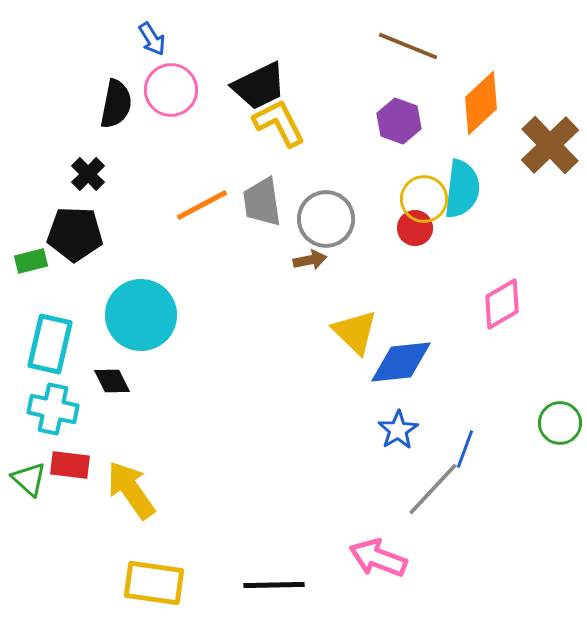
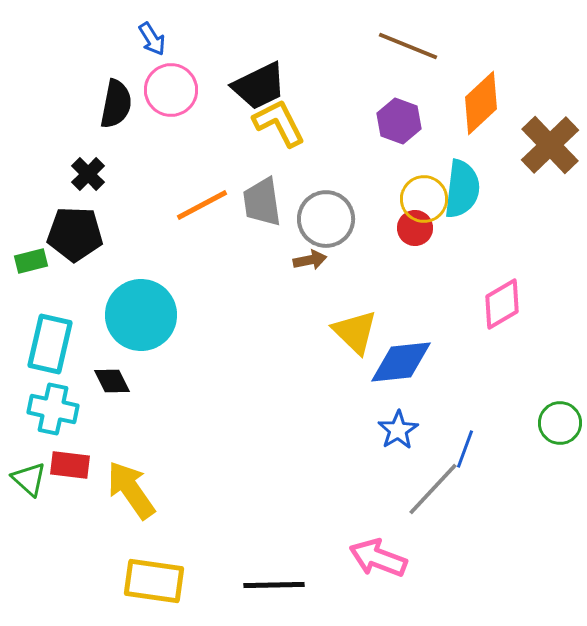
yellow rectangle: moved 2 px up
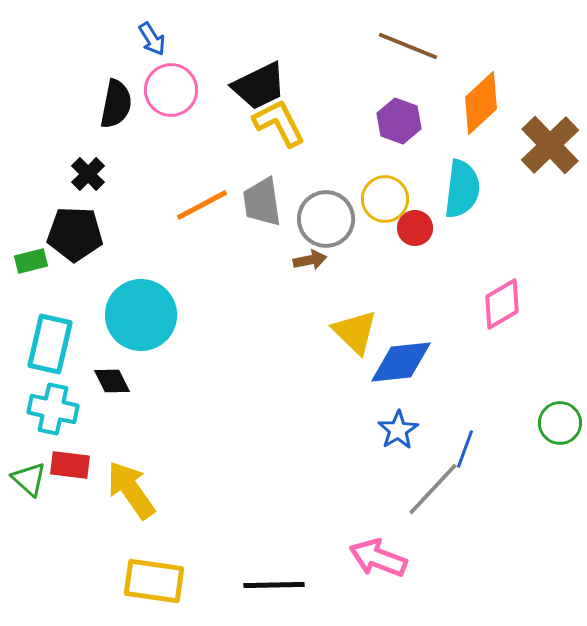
yellow circle: moved 39 px left
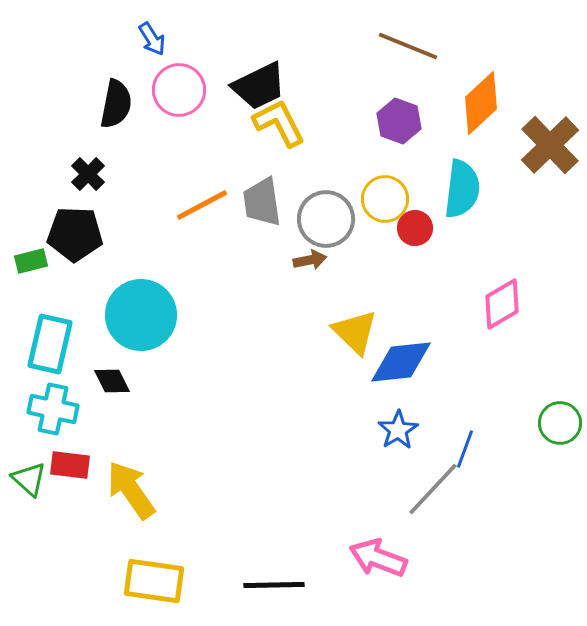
pink circle: moved 8 px right
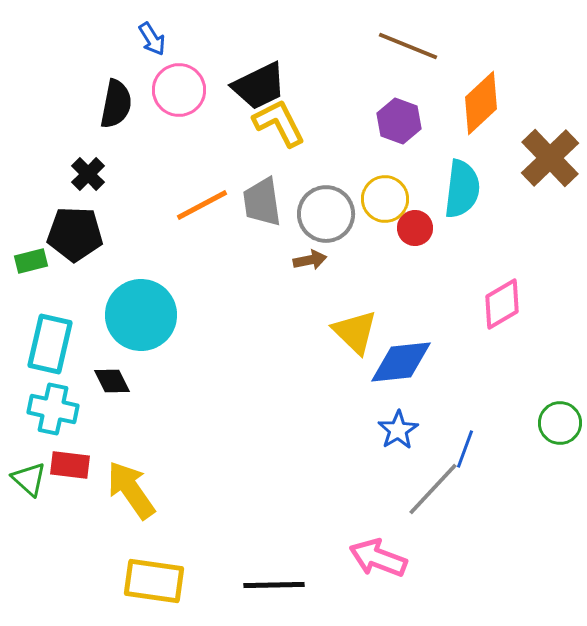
brown cross: moved 13 px down
gray circle: moved 5 px up
